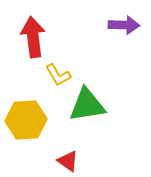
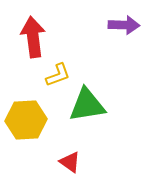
yellow L-shape: rotated 80 degrees counterclockwise
red triangle: moved 2 px right, 1 px down
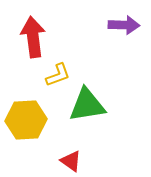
red triangle: moved 1 px right, 1 px up
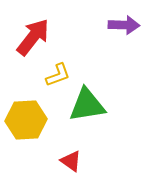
red arrow: rotated 45 degrees clockwise
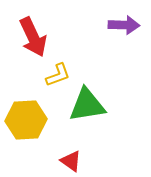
red arrow: rotated 117 degrees clockwise
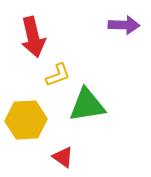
red arrow: rotated 12 degrees clockwise
red triangle: moved 8 px left, 4 px up
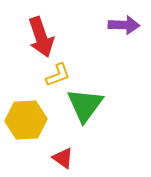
red arrow: moved 8 px right; rotated 6 degrees counterclockwise
green triangle: moved 2 px left; rotated 45 degrees counterclockwise
red triangle: moved 1 px down
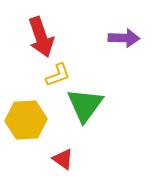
purple arrow: moved 13 px down
red triangle: moved 1 px down
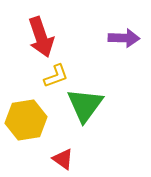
yellow L-shape: moved 2 px left, 1 px down
yellow hexagon: rotated 6 degrees counterclockwise
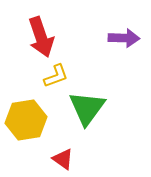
green triangle: moved 2 px right, 3 px down
